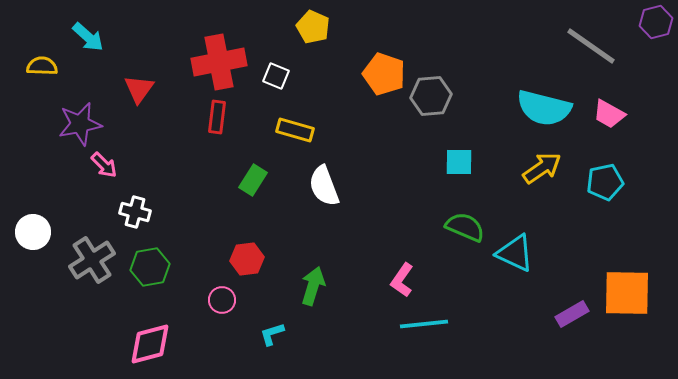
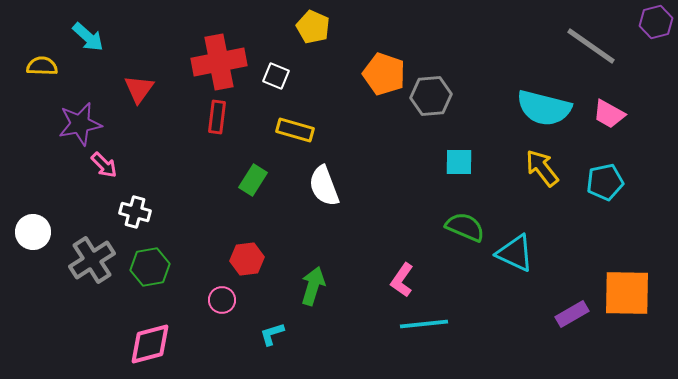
yellow arrow: rotated 93 degrees counterclockwise
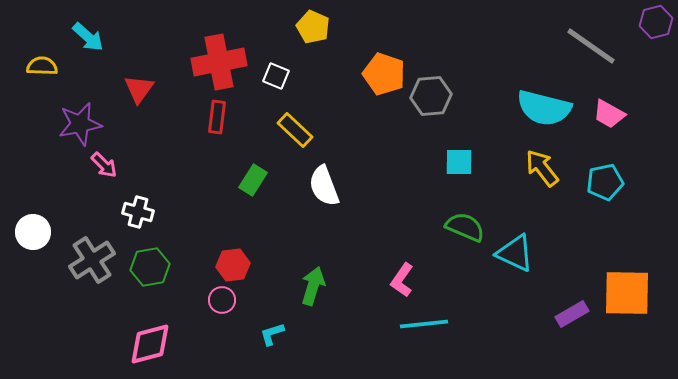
yellow rectangle: rotated 27 degrees clockwise
white cross: moved 3 px right
red hexagon: moved 14 px left, 6 px down
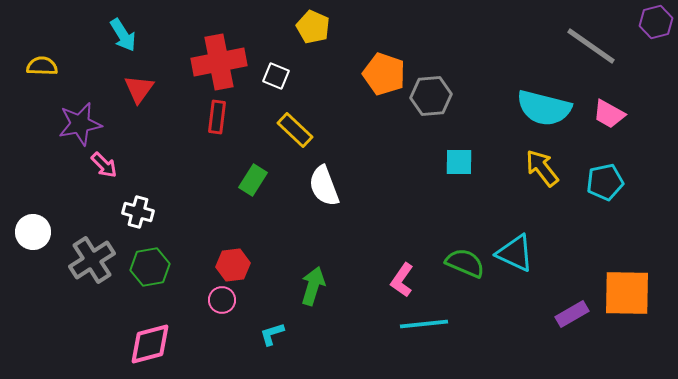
cyan arrow: moved 35 px right, 2 px up; rotated 16 degrees clockwise
green semicircle: moved 36 px down
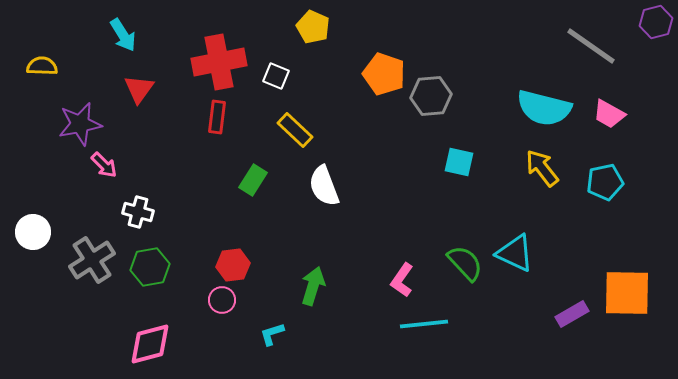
cyan square: rotated 12 degrees clockwise
green semicircle: rotated 24 degrees clockwise
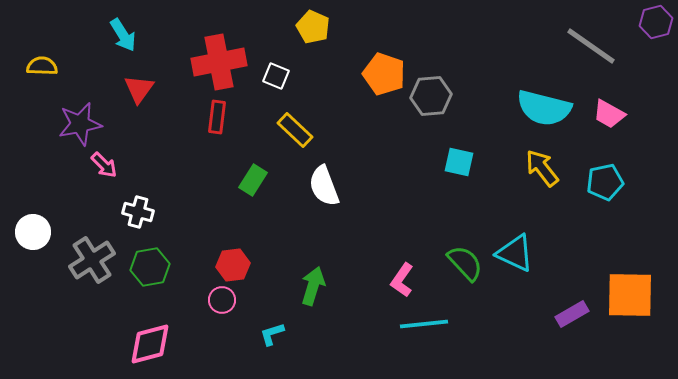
orange square: moved 3 px right, 2 px down
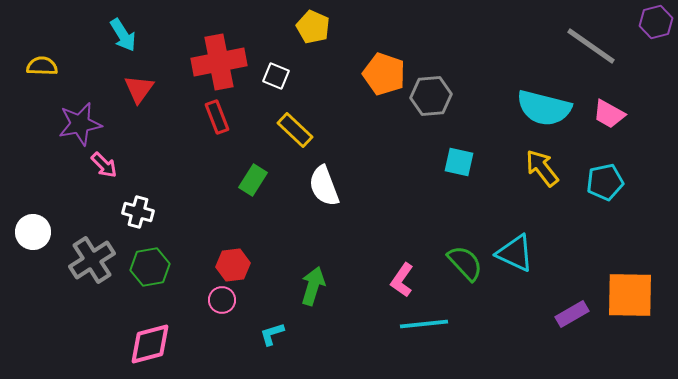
red rectangle: rotated 28 degrees counterclockwise
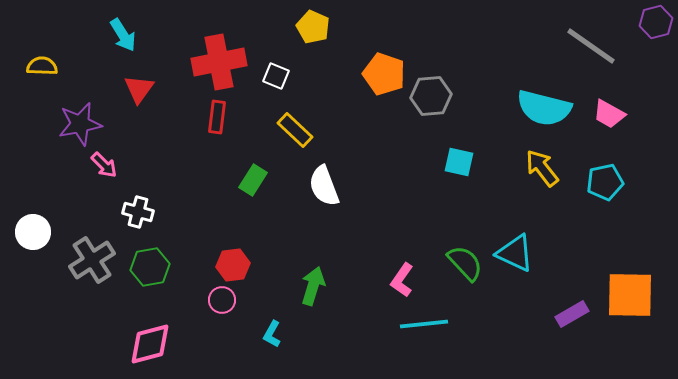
red rectangle: rotated 28 degrees clockwise
cyan L-shape: rotated 44 degrees counterclockwise
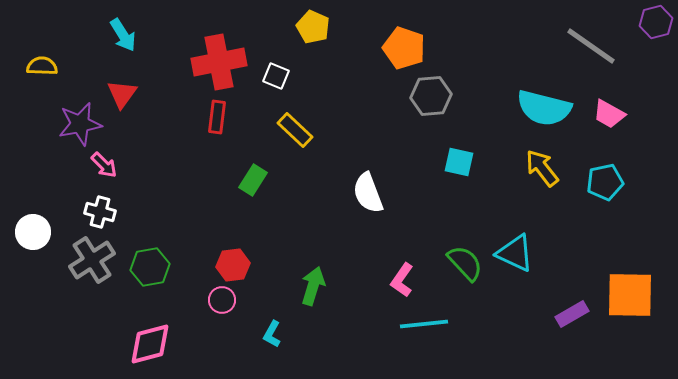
orange pentagon: moved 20 px right, 26 px up
red triangle: moved 17 px left, 5 px down
white semicircle: moved 44 px right, 7 px down
white cross: moved 38 px left
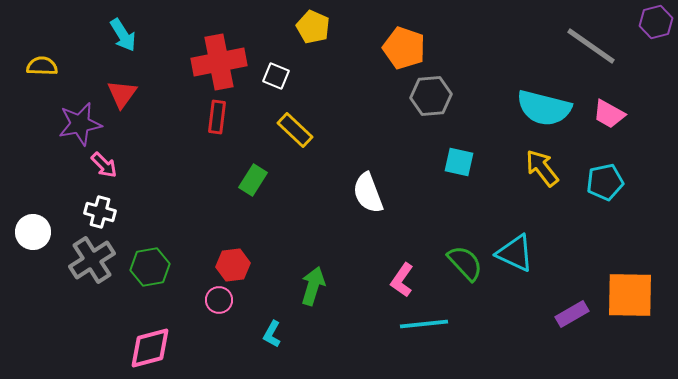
pink circle: moved 3 px left
pink diamond: moved 4 px down
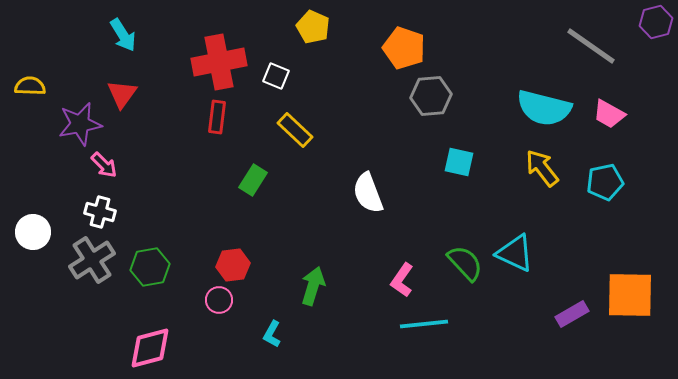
yellow semicircle: moved 12 px left, 20 px down
